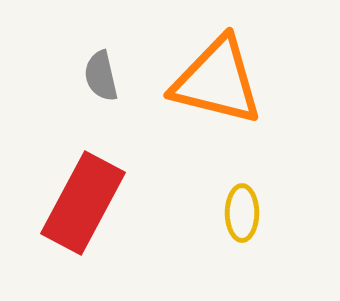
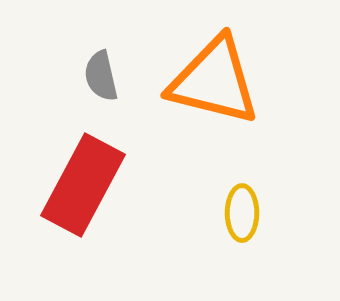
orange triangle: moved 3 px left
red rectangle: moved 18 px up
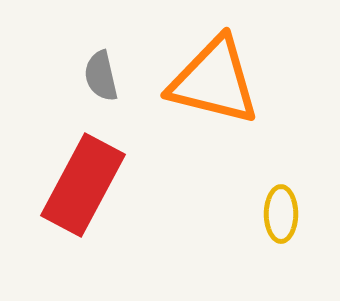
yellow ellipse: moved 39 px right, 1 px down
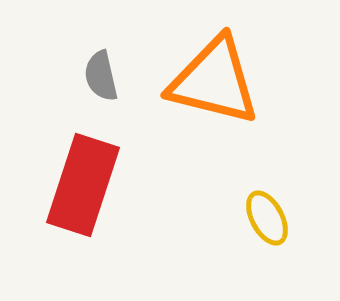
red rectangle: rotated 10 degrees counterclockwise
yellow ellipse: moved 14 px left, 4 px down; rotated 28 degrees counterclockwise
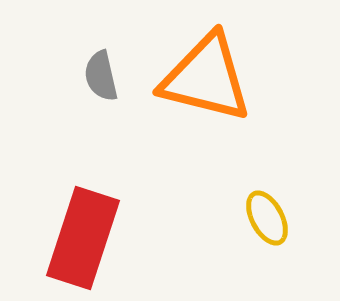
orange triangle: moved 8 px left, 3 px up
red rectangle: moved 53 px down
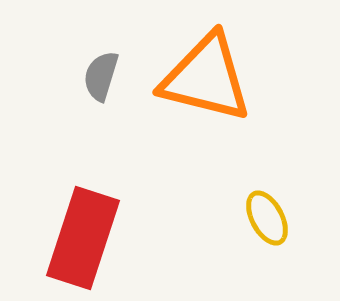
gray semicircle: rotated 30 degrees clockwise
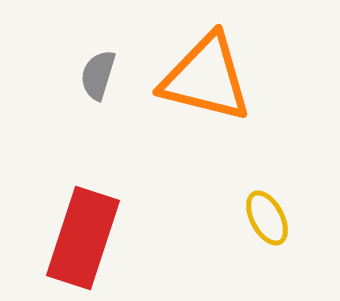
gray semicircle: moved 3 px left, 1 px up
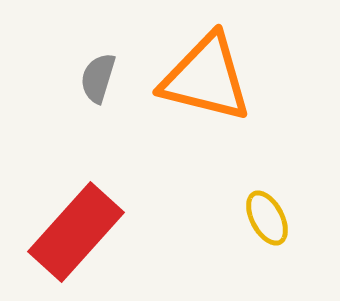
gray semicircle: moved 3 px down
red rectangle: moved 7 px left, 6 px up; rotated 24 degrees clockwise
